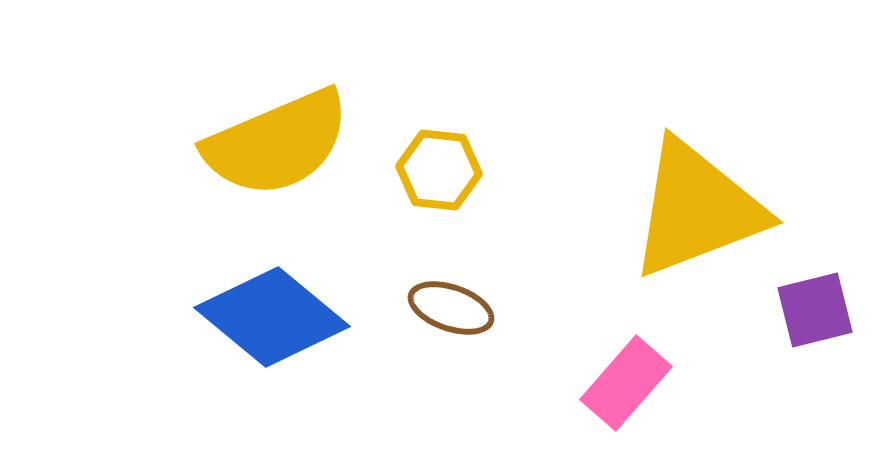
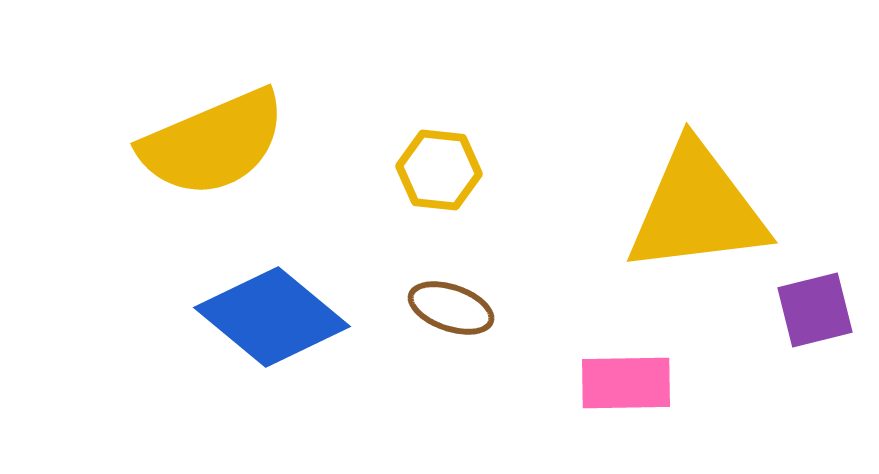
yellow semicircle: moved 64 px left
yellow triangle: rotated 14 degrees clockwise
pink rectangle: rotated 48 degrees clockwise
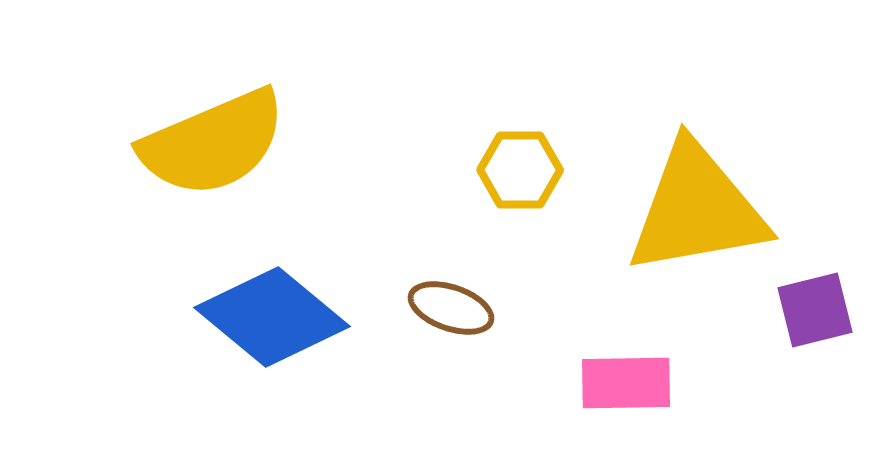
yellow hexagon: moved 81 px right; rotated 6 degrees counterclockwise
yellow triangle: rotated 3 degrees counterclockwise
